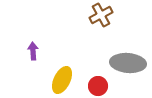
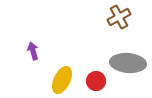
brown cross: moved 18 px right, 2 px down
purple arrow: rotated 12 degrees counterclockwise
red circle: moved 2 px left, 5 px up
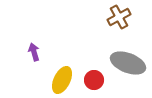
purple arrow: moved 1 px right, 1 px down
gray ellipse: rotated 16 degrees clockwise
red circle: moved 2 px left, 1 px up
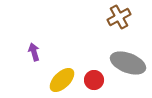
yellow ellipse: rotated 20 degrees clockwise
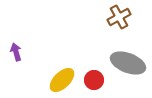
purple arrow: moved 18 px left
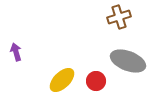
brown cross: rotated 10 degrees clockwise
gray ellipse: moved 2 px up
red circle: moved 2 px right, 1 px down
